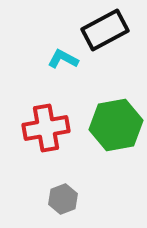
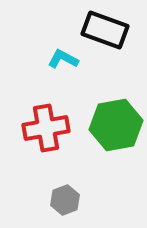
black rectangle: rotated 48 degrees clockwise
gray hexagon: moved 2 px right, 1 px down
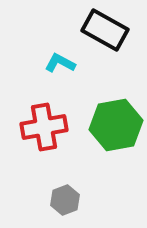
black rectangle: rotated 9 degrees clockwise
cyan L-shape: moved 3 px left, 4 px down
red cross: moved 2 px left, 1 px up
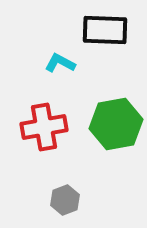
black rectangle: rotated 27 degrees counterclockwise
green hexagon: moved 1 px up
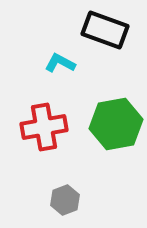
black rectangle: rotated 18 degrees clockwise
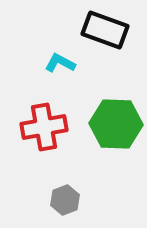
green hexagon: rotated 12 degrees clockwise
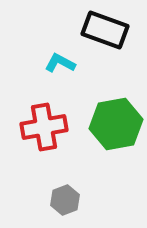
green hexagon: rotated 12 degrees counterclockwise
